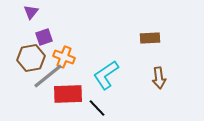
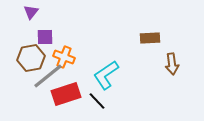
purple square: moved 1 px right; rotated 18 degrees clockwise
brown arrow: moved 13 px right, 14 px up
red rectangle: moved 2 px left; rotated 16 degrees counterclockwise
black line: moved 7 px up
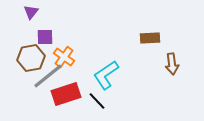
orange cross: rotated 15 degrees clockwise
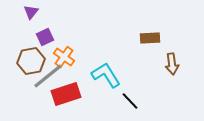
purple square: rotated 24 degrees counterclockwise
brown hexagon: moved 3 px down
cyan L-shape: rotated 92 degrees clockwise
black line: moved 33 px right
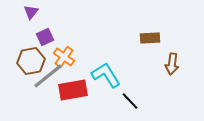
brown arrow: rotated 15 degrees clockwise
red rectangle: moved 7 px right, 4 px up; rotated 8 degrees clockwise
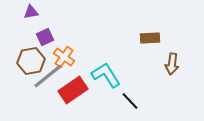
purple triangle: rotated 42 degrees clockwise
red rectangle: rotated 24 degrees counterclockwise
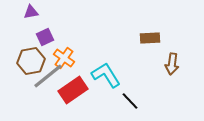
orange cross: moved 1 px down
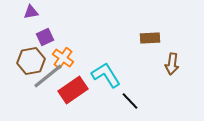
orange cross: moved 1 px left
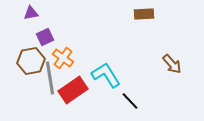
purple triangle: moved 1 px down
brown rectangle: moved 6 px left, 24 px up
brown arrow: rotated 50 degrees counterclockwise
gray line: moved 2 px right, 2 px down; rotated 60 degrees counterclockwise
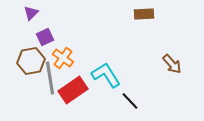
purple triangle: rotated 35 degrees counterclockwise
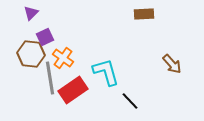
brown hexagon: moved 7 px up; rotated 16 degrees clockwise
cyan L-shape: moved 3 px up; rotated 16 degrees clockwise
